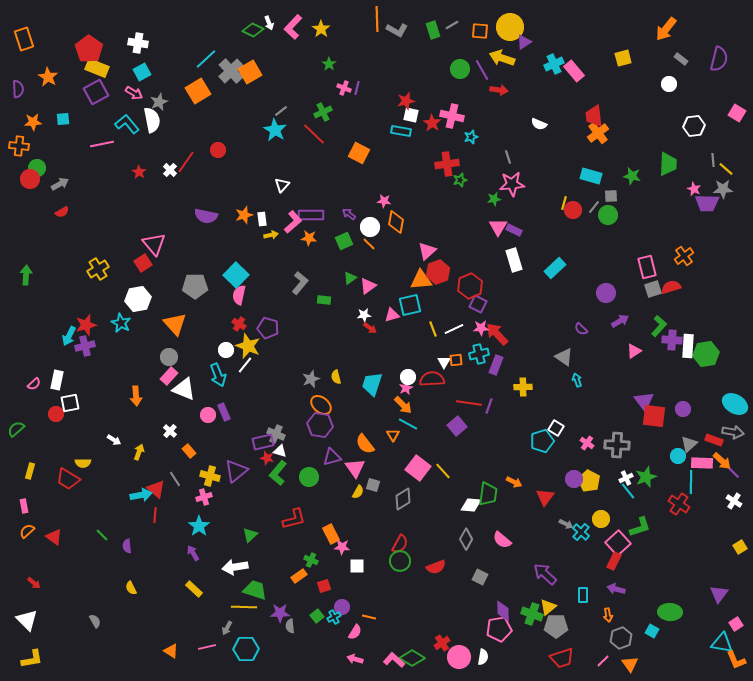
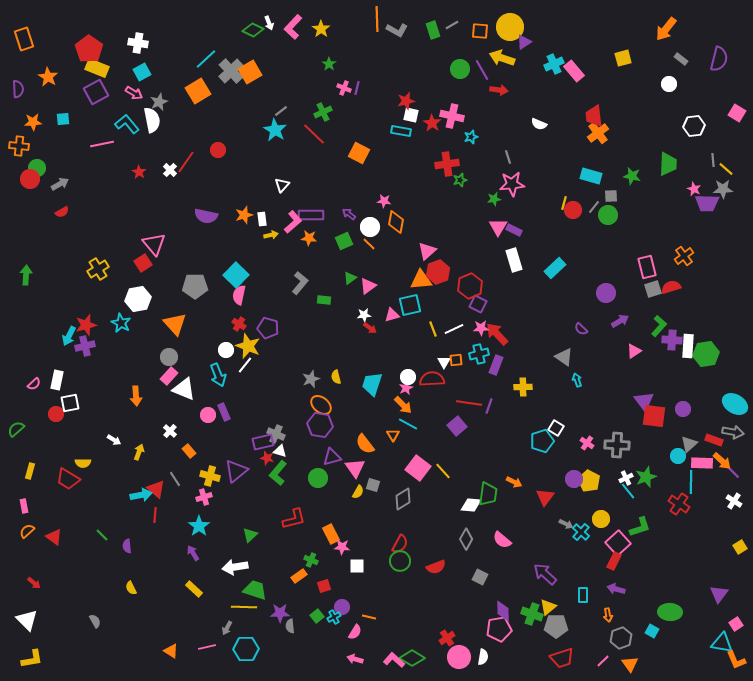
green circle at (309, 477): moved 9 px right, 1 px down
red cross at (442, 643): moved 5 px right, 5 px up
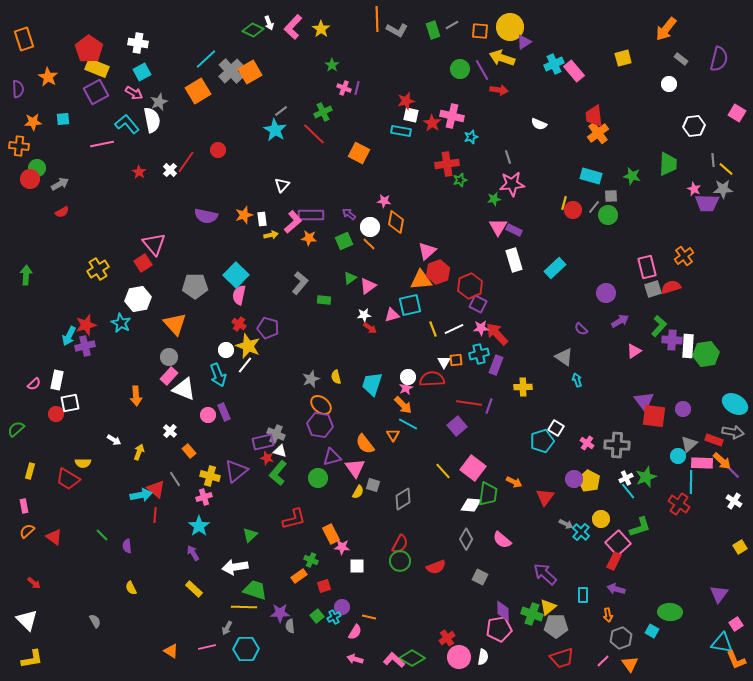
green star at (329, 64): moved 3 px right, 1 px down
pink square at (418, 468): moved 55 px right
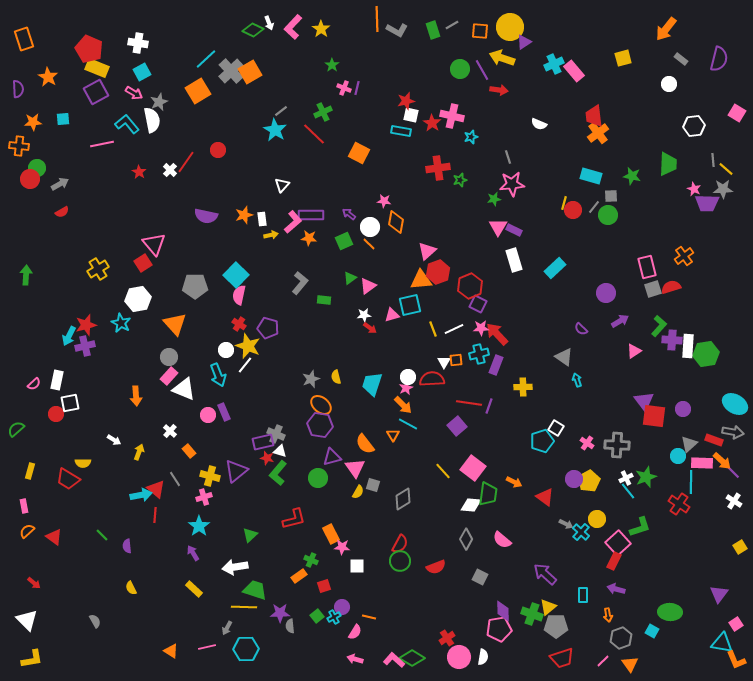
red pentagon at (89, 49): rotated 12 degrees counterclockwise
red cross at (447, 164): moved 9 px left, 4 px down
yellow pentagon at (589, 481): rotated 15 degrees clockwise
red triangle at (545, 497): rotated 30 degrees counterclockwise
yellow circle at (601, 519): moved 4 px left
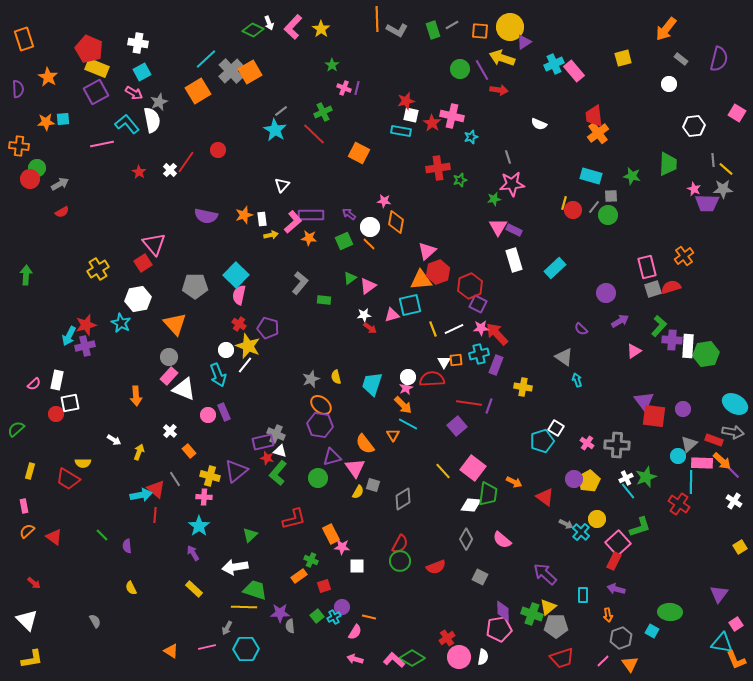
orange star at (33, 122): moved 13 px right
yellow cross at (523, 387): rotated 12 degrees clockwise
pink cross at (204, 497): rotated 21 degrees clockwise
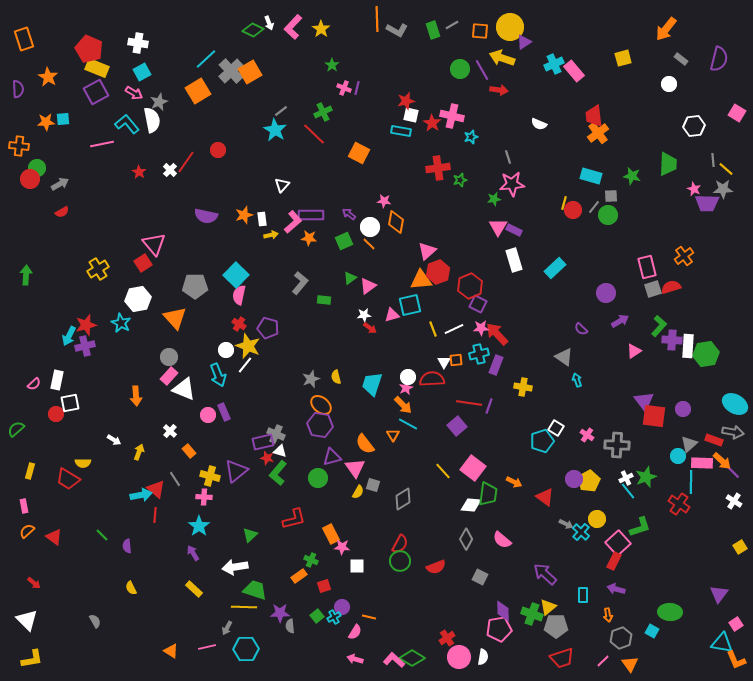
orange triangle at (175, 324): moved 6 px up
pink cross at (587, 443): moved 8 px up
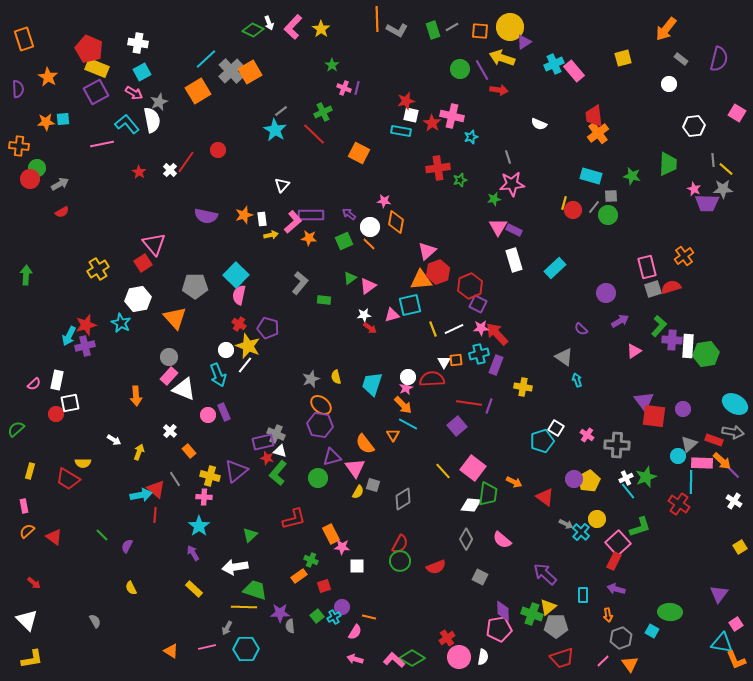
gray line at (452, 25): moved 2 px down
purple semicircle at (127, 546): rotated 32 degrees clockwise
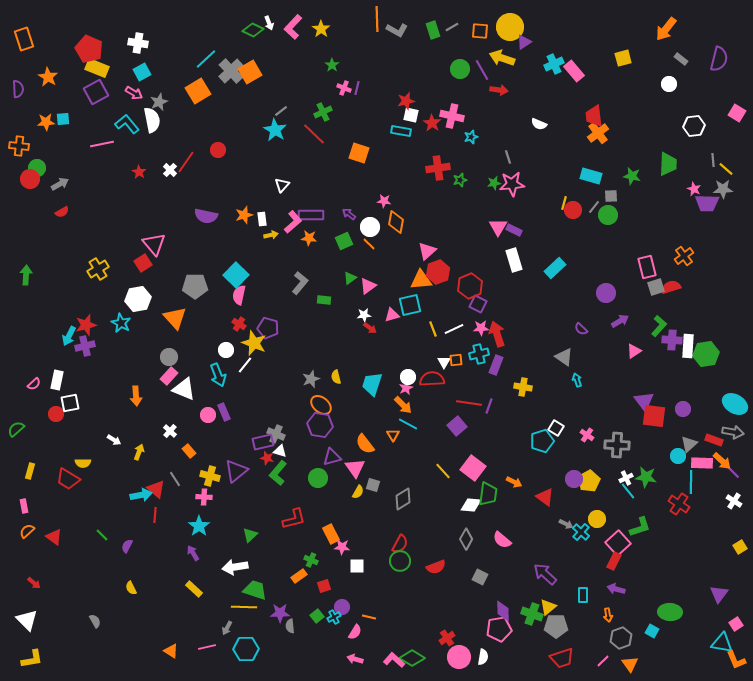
orange square at (359, 153): rotated 10 degrees counterclockwise
green star at (494, 199): moved 16 px up
gray square at (653, 289): moved 3 px right, 2 px up
red arrow at (497, 334): rotated 25 degrees clockwise
yellow star at (248, 346): moved 6 px right, 3 px up
green star at (646, 477): rotated 30 degrees clockwise
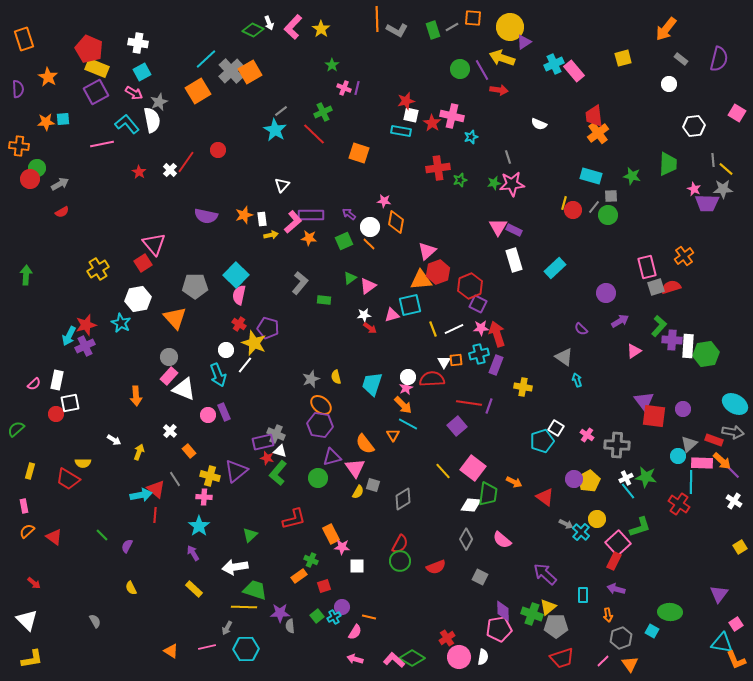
orange square at (480, 31): moved 7 px left, 13 px up
purple cross at (85, 346): rotated 12 degrees counterclockwise
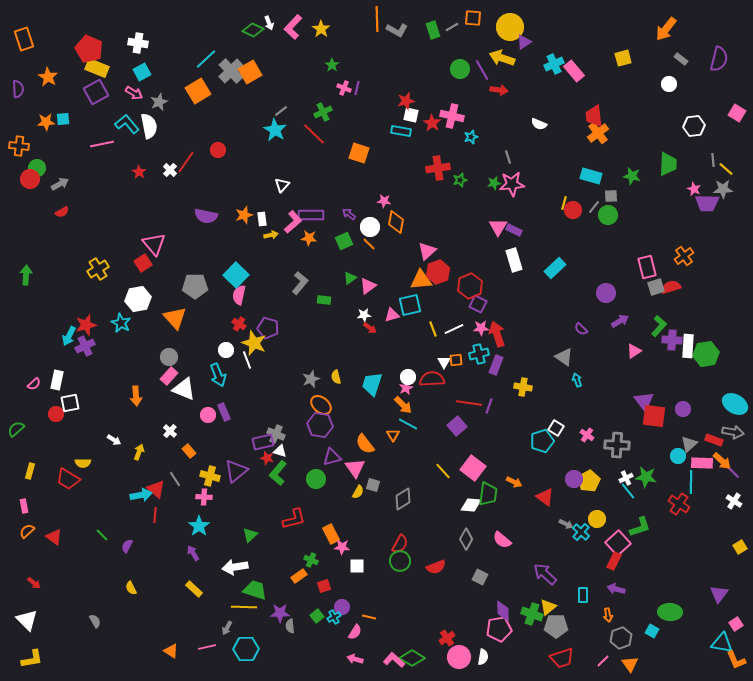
white semicircle at (152, 120): moved 3 px left, 6 px down
white line at (245, 365): moved 2 px right, 5 px up; rotated 60 degrees counterclockwise
green circle at (318, 478): moved 2 px left, 1 px down
